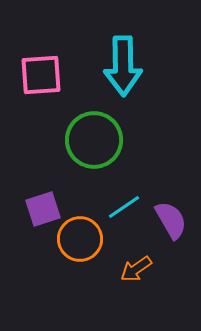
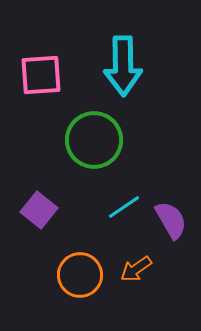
purple square: moved 4 px left, 1 px down; rotated 33 degrees counterclockwise
orange circle: moved 36 px down
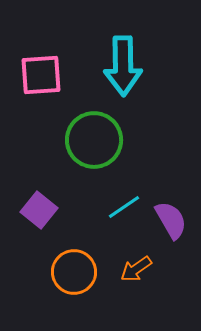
orange circle: moved 6 px left, 3 px up
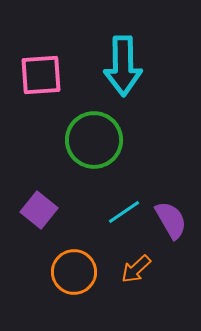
cyan line: moved 5 px down
orange arrow: rotated 8 degrees counterclockwise
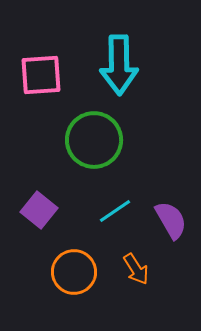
cyan arrow: moved 4 px left, 1 px up
cyan line: moved 9 px left, 1 px up
orange arrow: rotated 80 degrees counterclockwise
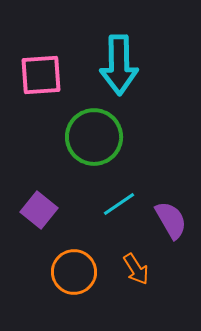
green circle: moved 3 px up
cyan line: moved 4 px right, 7 px up
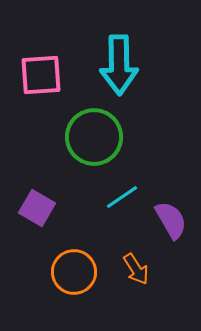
cyan line: moved 3 px right, 7 px up
purple square: moved 2 px left, 2 px up; rotated 9 degrees counterclockwise
